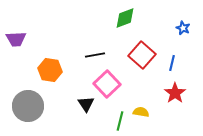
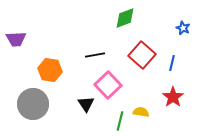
pink square: moved 1 px right, 1 px down
red star: moved 2 px left, 4 px down
gray circle: moved 5 px right, 2 px up
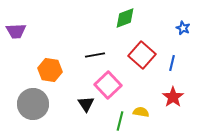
purple trapezoid: moved 8 px up
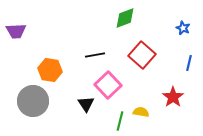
blue line: moved 17 px right
gray circle: moved 3 px up
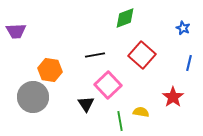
gray circle: moved 4 px up
green line: rotated 24 degrees counterclockwise
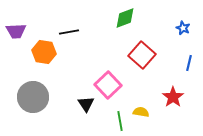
black line: moved 26 px left, 23 px up
orange hexagon: moved 6 px left, 18 px up
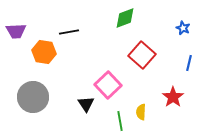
yellow semicircle: rotated 98 degrees counterclockwise
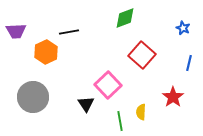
orange hexagon: moved 2 px right; rotated 25 degrees clockwise
